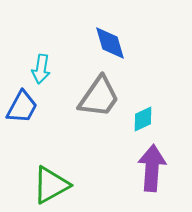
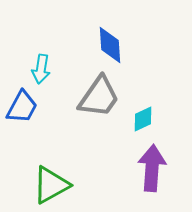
blue diamond: moved 2 px down; rotated 12 degrees clockwise
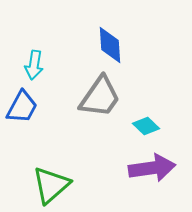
cyan arrow: moved 7 px left, 4 px up
gray trapezoid: moved 1 px right
cyan diamond: moved 3 px right, 7 px down; rotated 68 degrees clockwise
purple arrow: rotated 78 degrees clockwise
green triangle: rotated 12 degrees counterclockwise
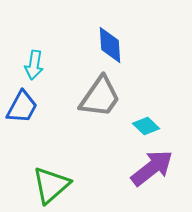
purple arrow: rotated 30 degrees counterclockwise
